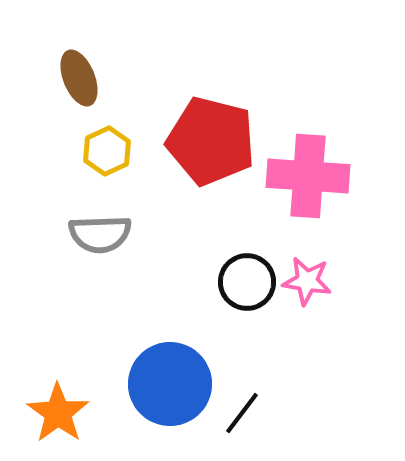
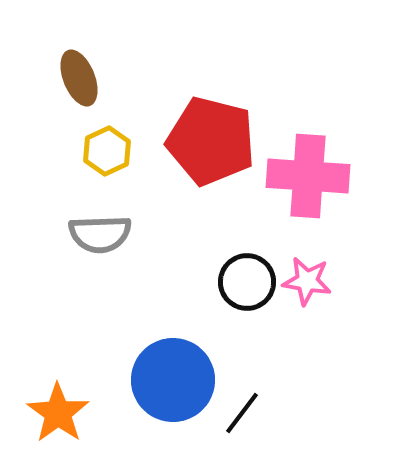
blue circle: moved 3 px right, 4 px up
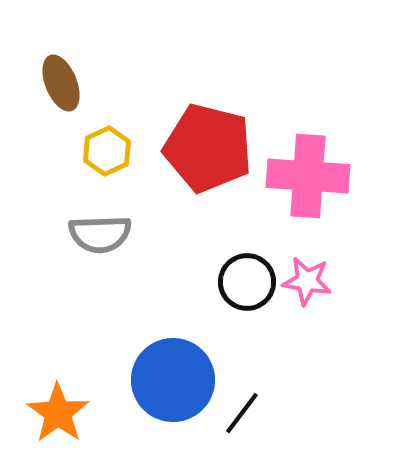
brown ellipse: moved 18 px left, 5 px down
red pentagon: moved 3 px left, 7 px down
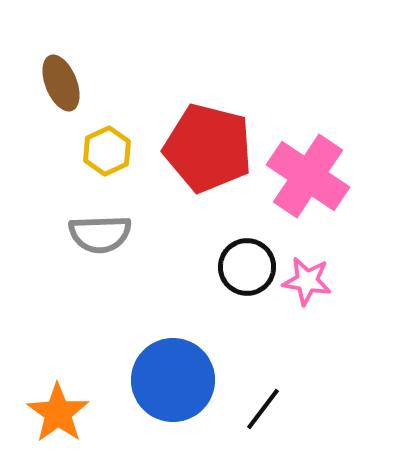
pink cross: rotated 30 degrees clockwise
black circle: moved 15 px up
black line: moved 21 px right, 4 px up
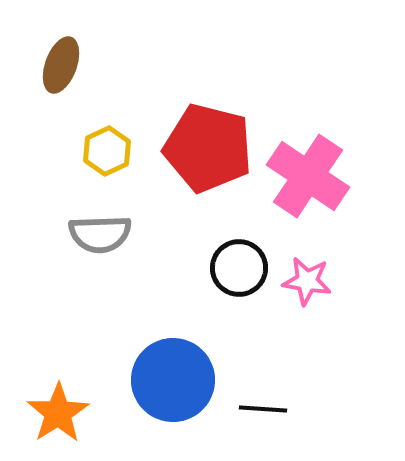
brown ellipse: moved 18 px up; rotated 42 degrees clockwise
black circle: moved 8 px left, 1 px down
black line: rotated 57 degrees clockwise
orange star: rotated 4 degrees clockwise
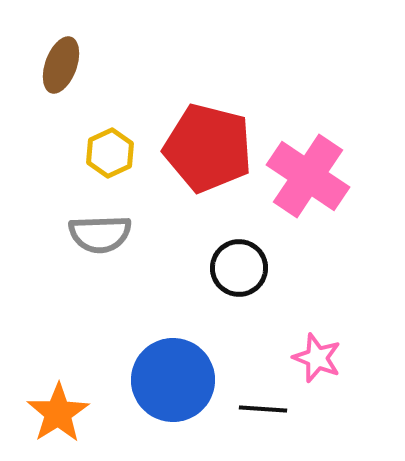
yellow hexagon: moved 3 px right, 2 px down
pink star: moved 10 px right, 77 px down; rotated 12 degrees clockwise
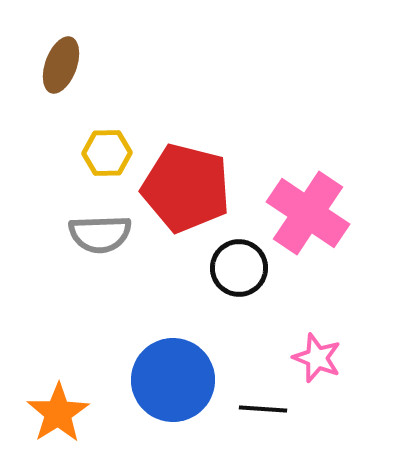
red pentagon: moved 22 px left, 40 px down
yellow hexagon: moved 3 px left; rotated 24 degrees clockwise
pink cross: moved 37 px down
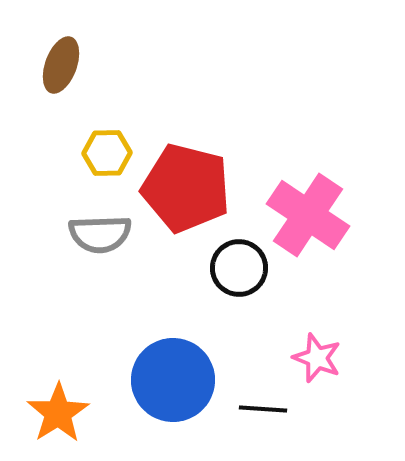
pink cross: moved 2 px down
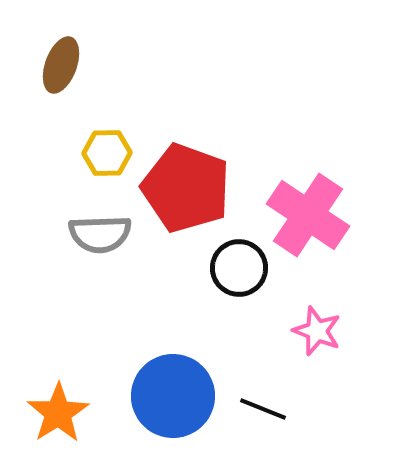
red pentagon: rotated 6 degrees clockwise
pink star: moved 27 px up
blue circle: moved 16 px down
black line: rotated 18 degrees clockwise
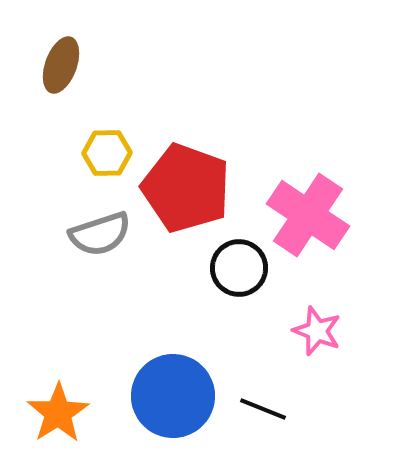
gray semicircle: rotated 16 degrees counterclockwise
